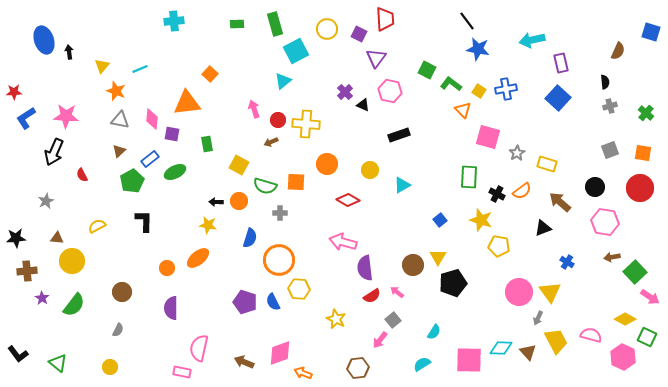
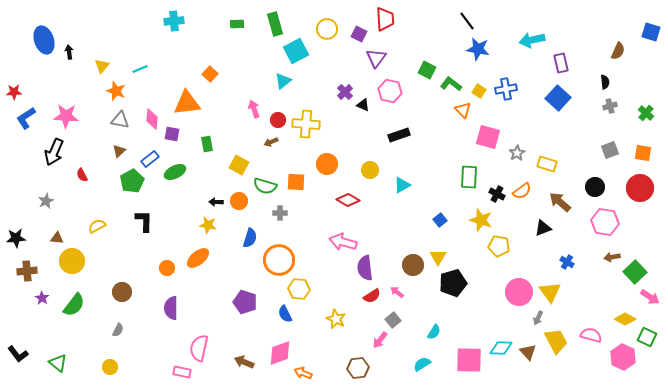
blue semicircle at (273, 302): moved 12 px right, 12 px down
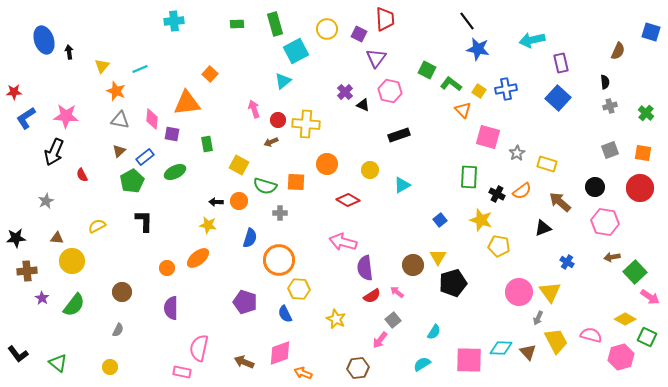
blue rectangle at (150, 159): moved 5 px left, 2 px up
pink hexagon at (623, 357): moved 2 px left; rotated 20 degrees clockwise
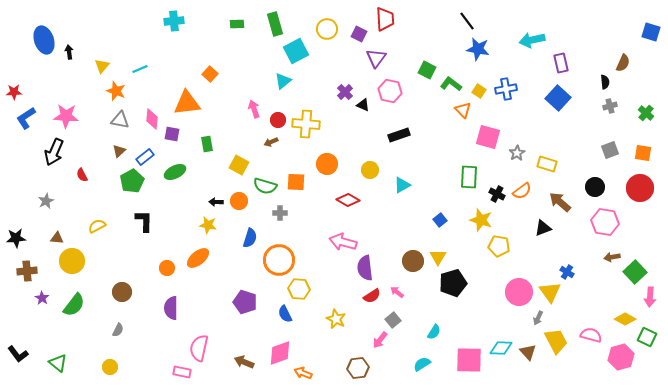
brown semicircle at (618, 51): moved 5 px right, 12 px down
blue cross at (567, 262): moved 10 px down
brown circle at (413, 265): moved 4 px up
pink arrow at (650, 297): rotated 60 degrees clockwise
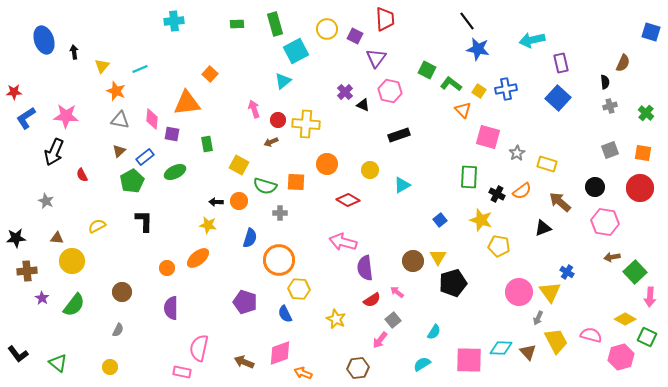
purple square at (359, 34): moved 4 px left, 2 px down
black arrow at (69, 52): moved 5 px right
gray star at (46, 201): rotated 21 degrees counterclockwise
red semicircle at (372, 296): moved 4 px down
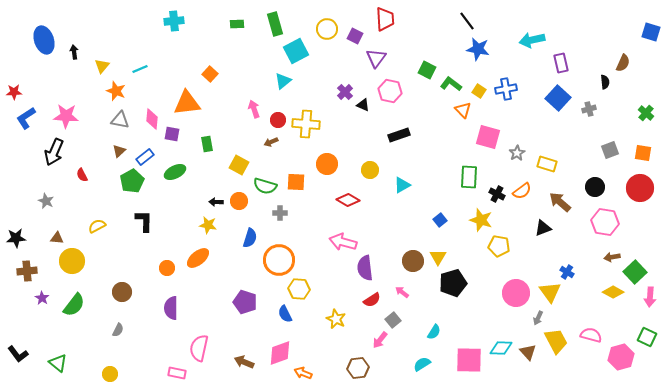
gray cross at (610, 106): moved 21 px left, 3 px down
pink arrow at (397, 292): moved 5 px right
pink circle at (519, 292): moved 3 px left, 1 px down
yellow diamond at (625, 319): moved 12 px left, 27 px up
yellow circle at (110, 367): moved 7 px down
pink rectangle at (182, 372): moved 5 px left, 1 px down
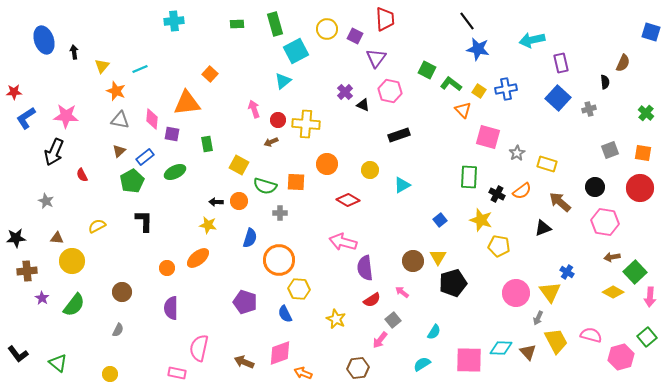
green square at (647, 337): rotated 24 degrees clockwise
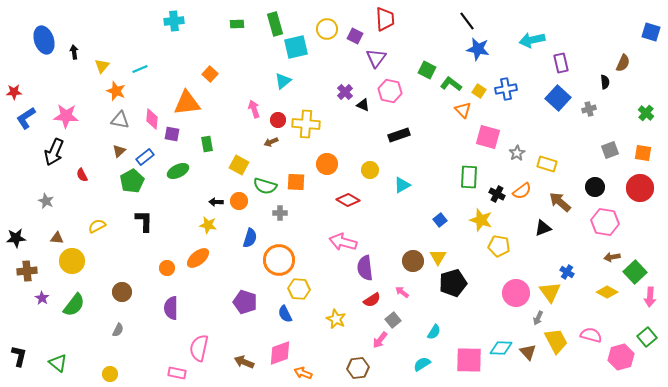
cyan square at (296, 51): moved 4 px up; rotated 15 degrees clockwise
green ellipse at (175, 172): moved 3 px right, 1 px up
yellow diamond at (613, 292): moved 6 px left
black L-shape at (18, 354): moved 1 px right, 2 px down; rotated 130 degrees counterclockwise
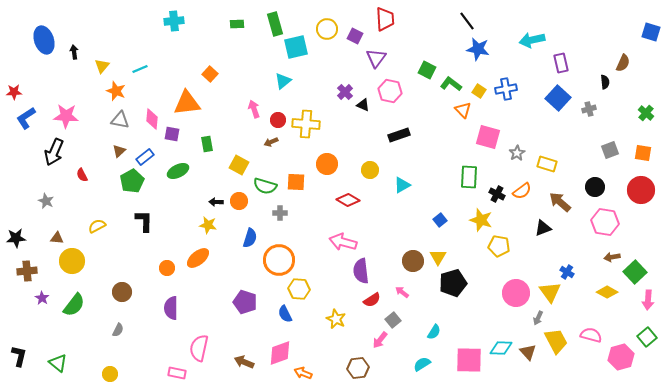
red circle at (640, 188): moved 1 px right, 2 px down
purple semicircle at (365, 268): moved 4 px left, 3 px down
pink arrow at (650, 297): moved 2 px left, 3 px down
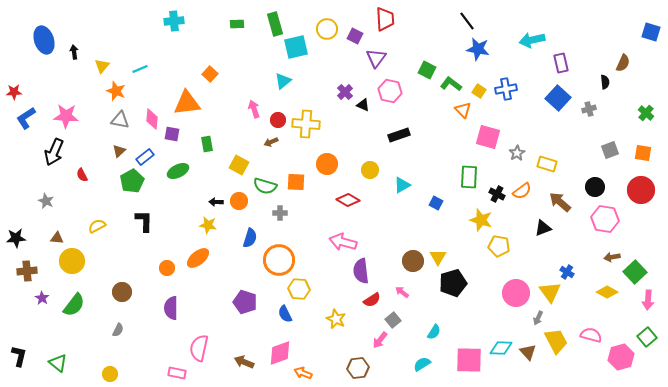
blue square at (440, 220): moved 4 px left, 17 px up; rotated 24 degrees counterclockwise
pink hexagon at (605, 222): moved 3 px up
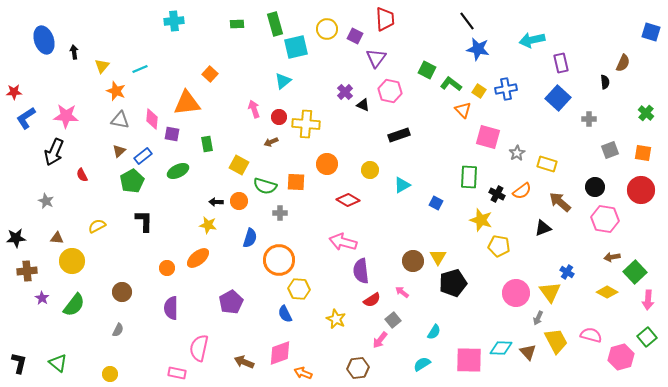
gray cross at (589, 109): moved 10 px down; rotated 16 degrees clockwise
red circle at (278, 120): moved 1 px right, 3 px up
blue rectangle at (145, 157): moved 2 px left, 1 px up
purple pentagon at (245, 302): moved 14 px left; rotated 25 degrees clockwise
black L-shape at (19, 356): moved 7 px down
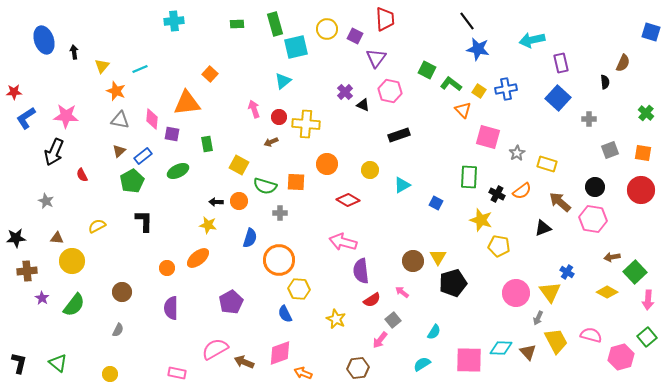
pink hexagon at (605, 219): moved 12 px left
pink semicircle at (199, 348): moved 16 px right, 1 px down; rotated 48 degrees clockwise
